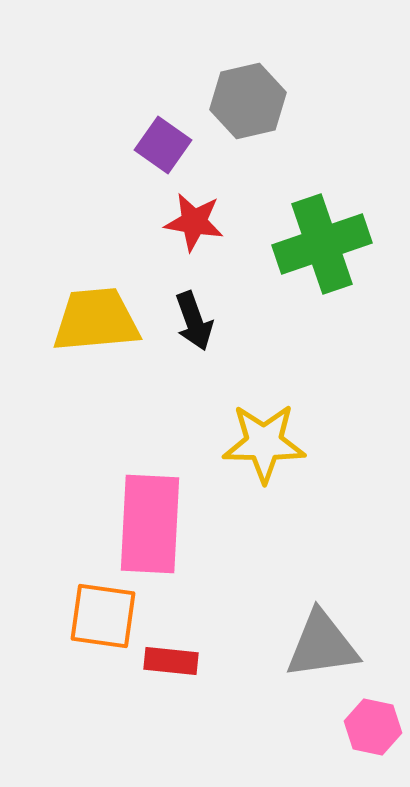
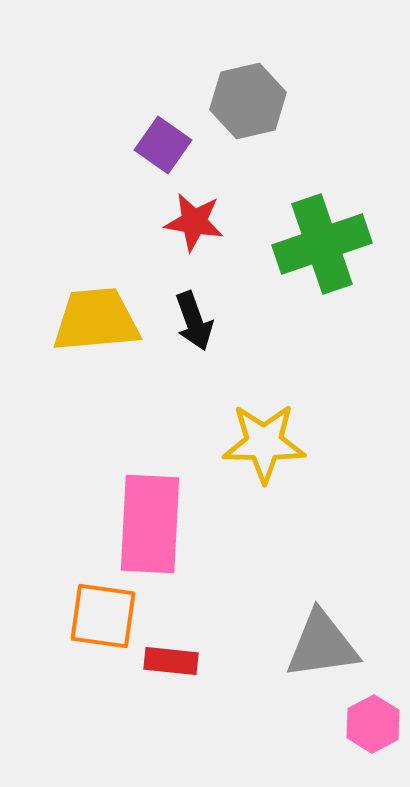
pink hexagon: moved 3 px up; rotated 20 degrees clockwise
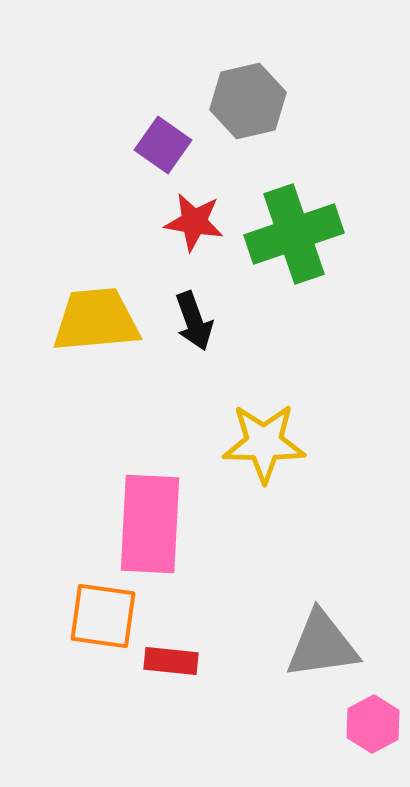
green cross: moved 28 px left, 10 px up
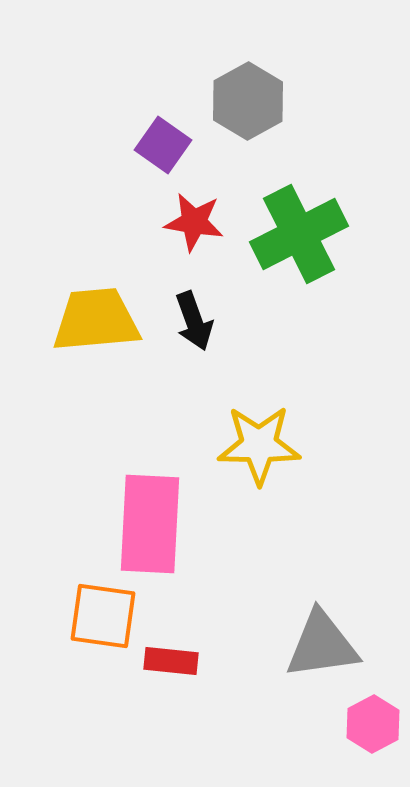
gray hexagon: rotated 16 degrees counterclockwise
green cross: moved 5 px right; rotated 8 degrees counterclockwise
yellow star: moved 5 px left, 2 px down
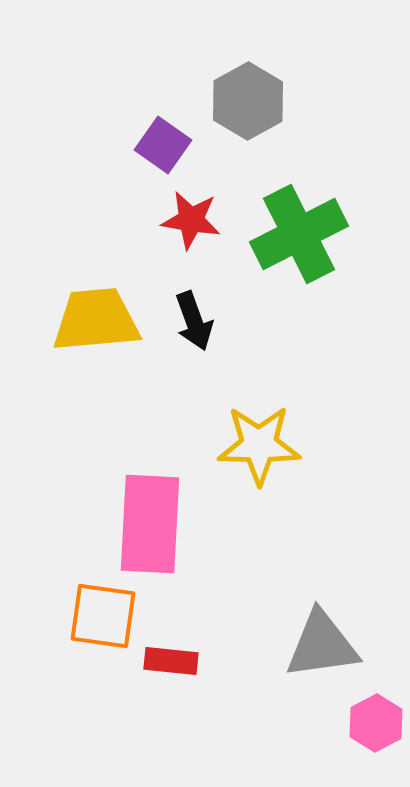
red star: moved 3 px left, 2 px up
pink hexagon: moved 3 px right, 1 px up
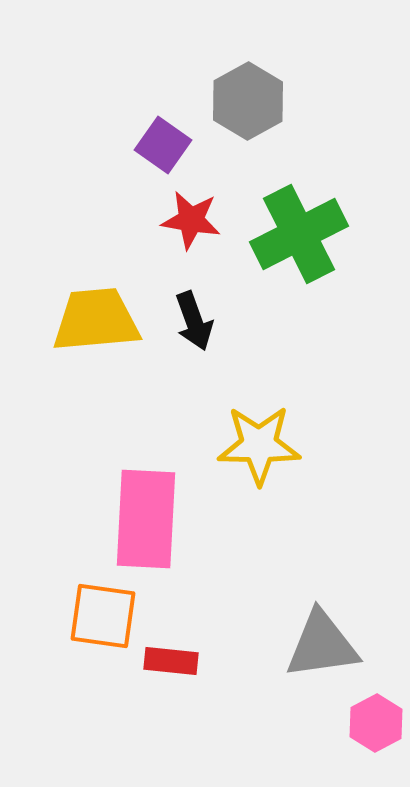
pink rectangle: moved 4 px left, 5 px up
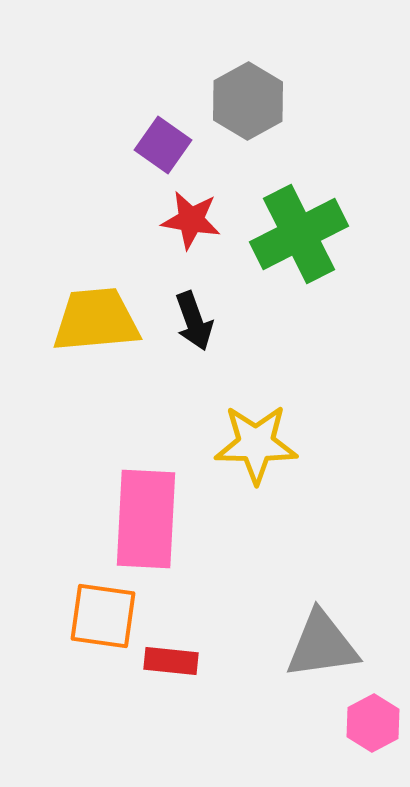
yellow star: moved 3 px left, 1 px up
pink hexagon: moved 3 px left
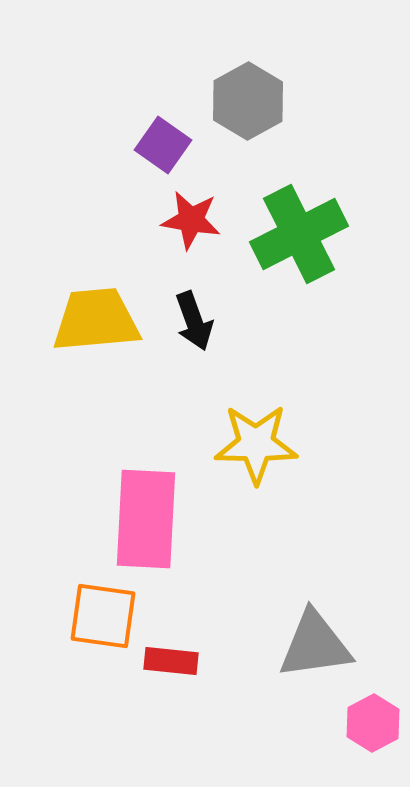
gray triangle: moved 7 px left
